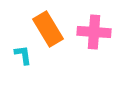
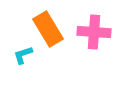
cyan L-shape: rotated 100 degrees counterclockwise
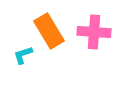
orange rectangle: moved 1 px right, 2 px down
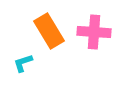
cyan L-shape: moved 8 px down
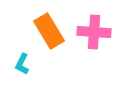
cyan L-shape: moved 1 px left, 1 px down; rotated 45 degrees counterclockwise
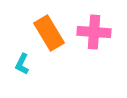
orange rectangle: moved 2 px down
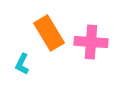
pink cross: moved 3 px left, 10 px down
